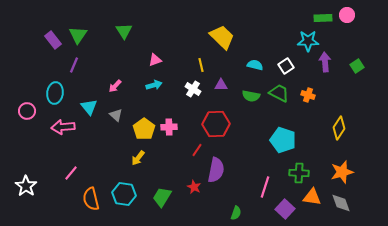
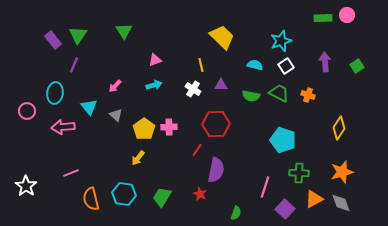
cyan star at (308, 41): moved 27 px left; rotated 20 degrees counterclockwise
pink line at (71, 173): rotated 28 degrees clockwise
red star at (194, 187): moved 6 px right, 7 px down
orange triangle at (312, 197): moved 2 px right, 2 px down; rotated 36 degrees counterclockwise
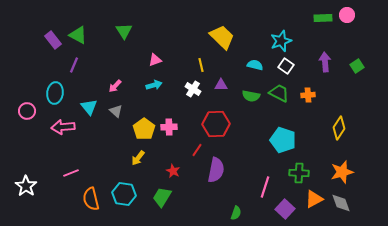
green triangle at (78, 35): rotated 36 degrees counterclockwise
white square at (286, 66): rotated 21 degrees counterclockwise
orange cross at (308, 95): rotated 24 degrees counterclockwise
gray triangle at (116, 115): moved 4 px up
red star at (200, 194): moved 27 px left, 23 px up
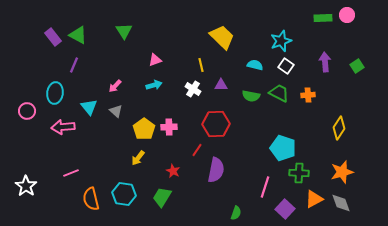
purple rectangle at (53, 40): moved 3 px up
cyan pentagon at (283, 140): moved 8 px down
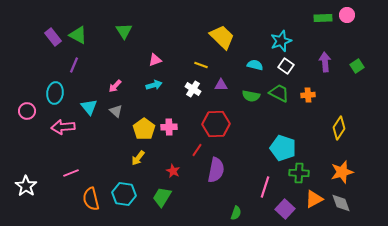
yellow line at (201, 65): rotated 56 degrees counterclockwise
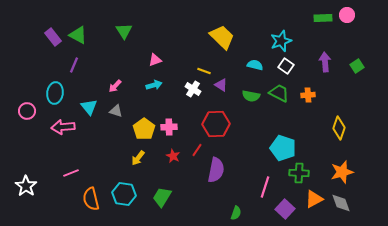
yellow line at (201, 65): moved 3 px right, 6 px down
purple triangle at (221, 85): rotated 32 degrees clockwise
gray triangle at (116, 111): rotated 24 degrees counterclockwise
yellow diamond at (339, 128): rotated 15 degrees counterclockwise
red star at (173, 171): moved 15 px up
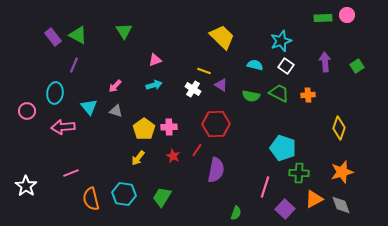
gray diamond at (341, 203): moved 2 px down
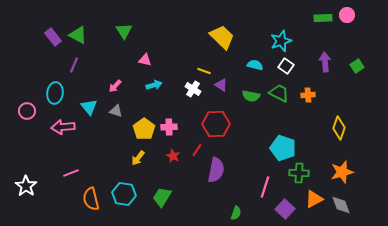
pink triangle at (155, 60): moved 10 px left; rotated 32 degrees clockwise
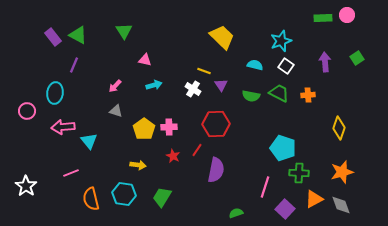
green square at (357, 66): moved 8 px up
purple triangle at (221, 85): rotated 24 degrees clockwise
cyan triangle at (89, 107): moved 34 px down
yellow arrow at (138, 158): moved 7 px down; rotated 119 degrees counterclockwise
green semicircle at (236, 213): rotated 128 degrees counterclockwise
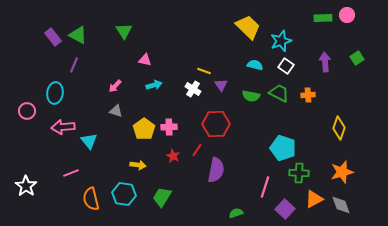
yellow trapezoid at (222, 37): moved 26 px right, 10 px up
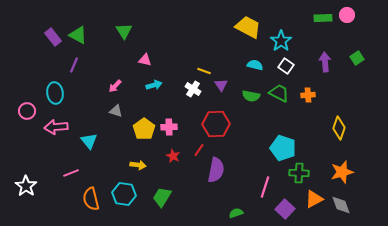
yellow trapezoid at (248, 27): rotated 16 degrees counterclockwise
cyan star at (281, 41): rotated 15 degrees counterclockwise
cyan ellipse at (55, 93): rotated 15 degrees counterclockwise
pink arrow at (63, 127): moved 7 px left
red line at (197, 150): moved 2 px right
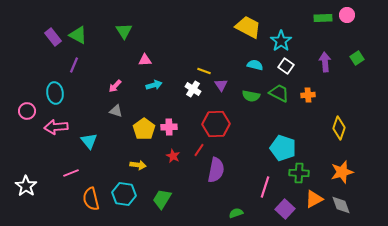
pink triangle at (145, 60): rotated 16 degrees counterclockwise
green trapezoid at (162, 197): moved 2 px down
